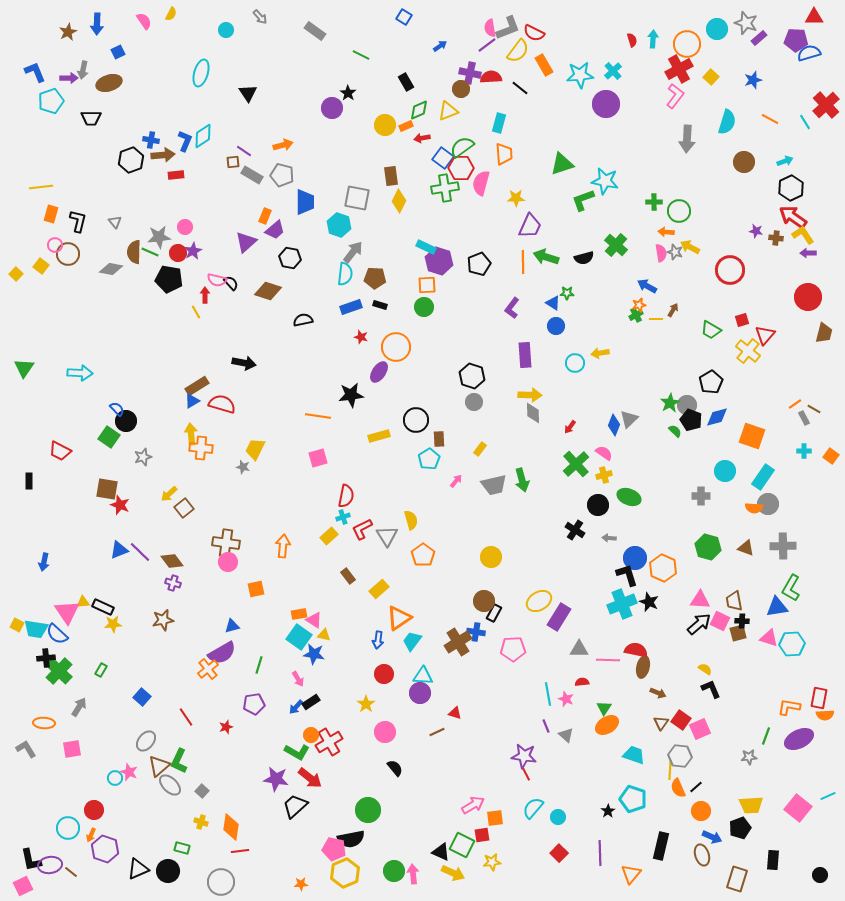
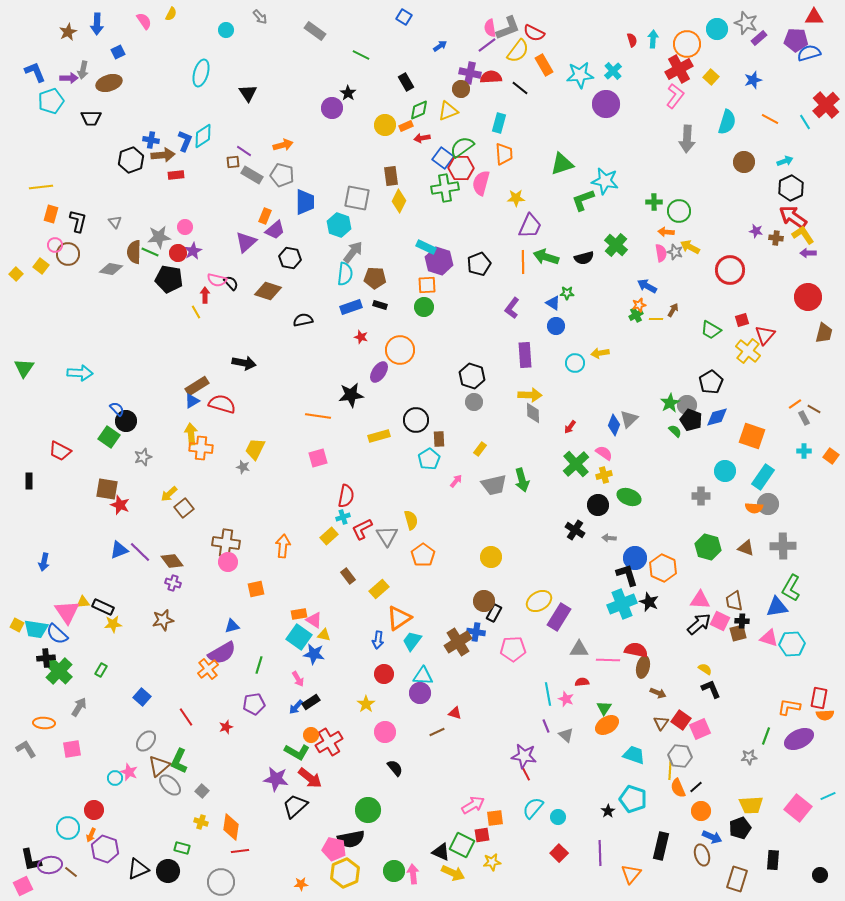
orange circle at (396, 347): moved 4 px right, 3 px down
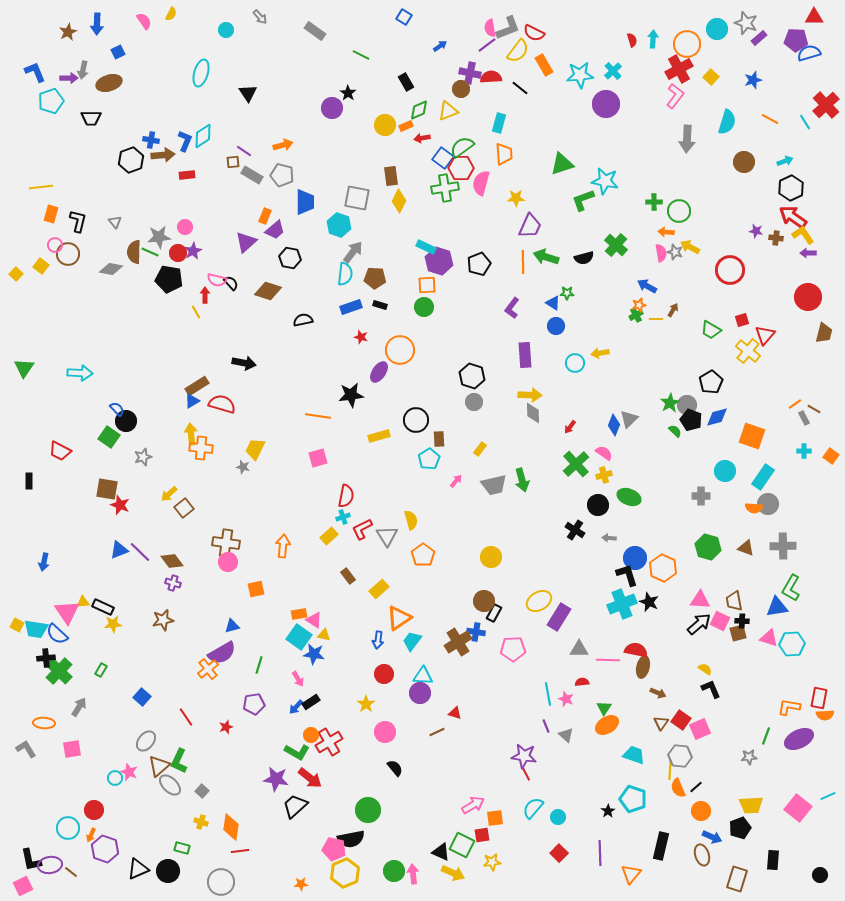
red rectangle at (176, 175): moved 11 px right
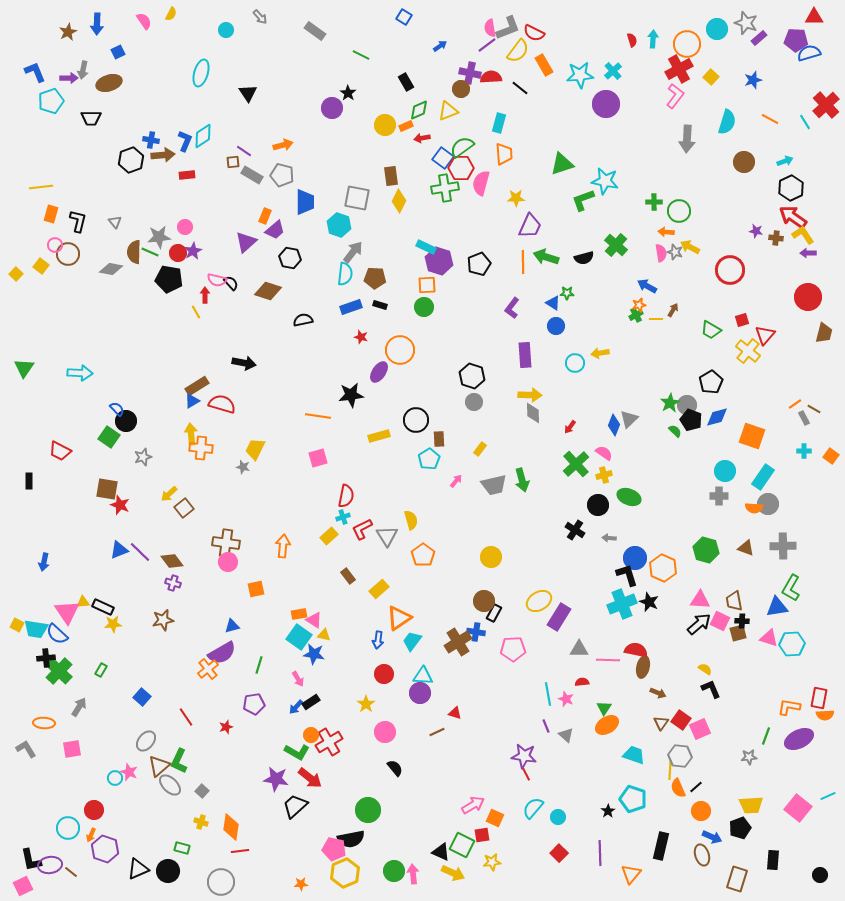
gray cross at (701, 496): moved 18 px right
green hexagon at (708, 547): moved 2 px left, 3 px down
orange square at (495, 818): rotated 30 degrees clockwise
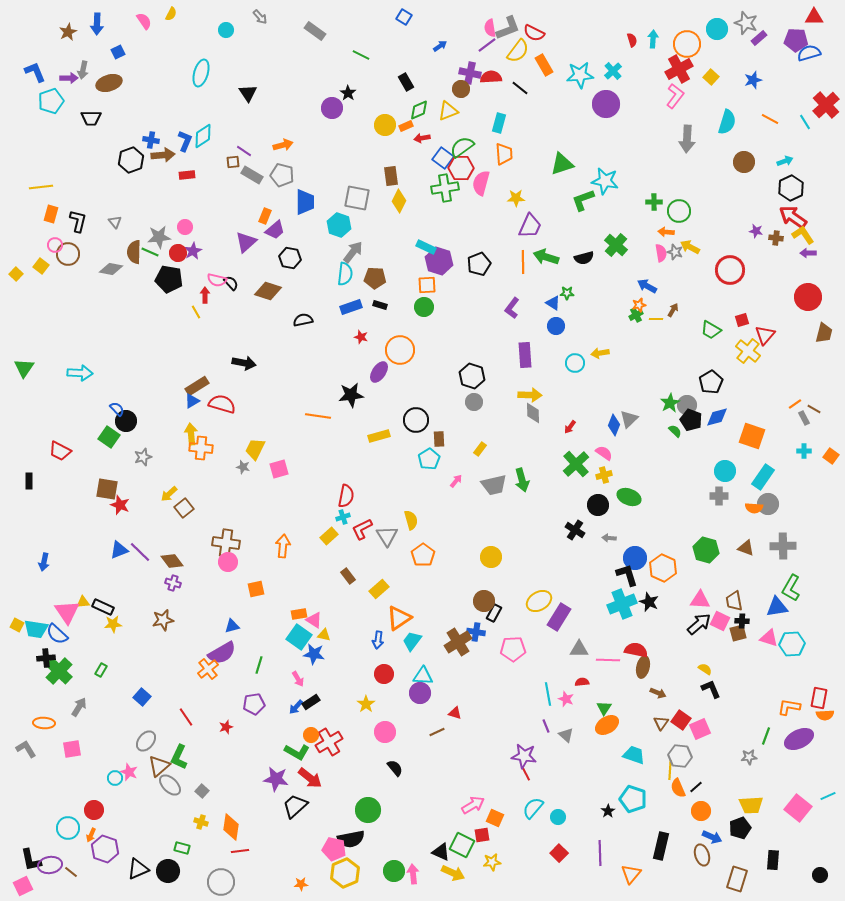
pink square at (318, 458): moved 39 px left, 11 px down
green L-shape at (179, 761): moved 4 px up
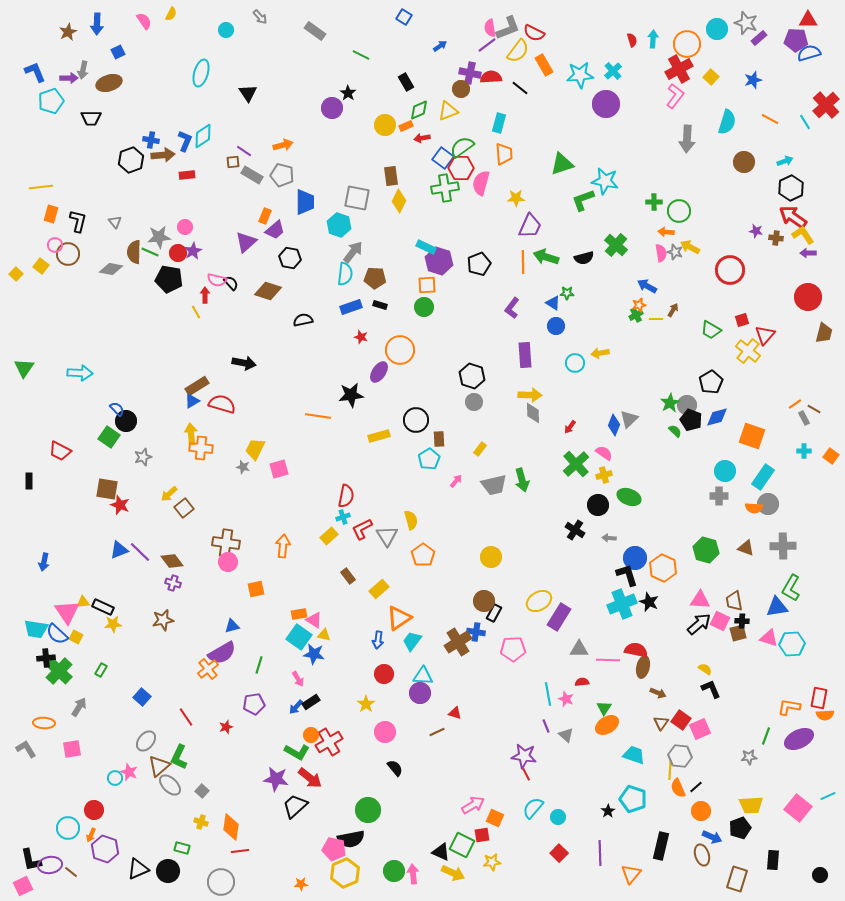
red triangle at (814, 17): moved 6 px left, 3 px down
yellow square at (17, 625): moved 59 px right, 12 px down
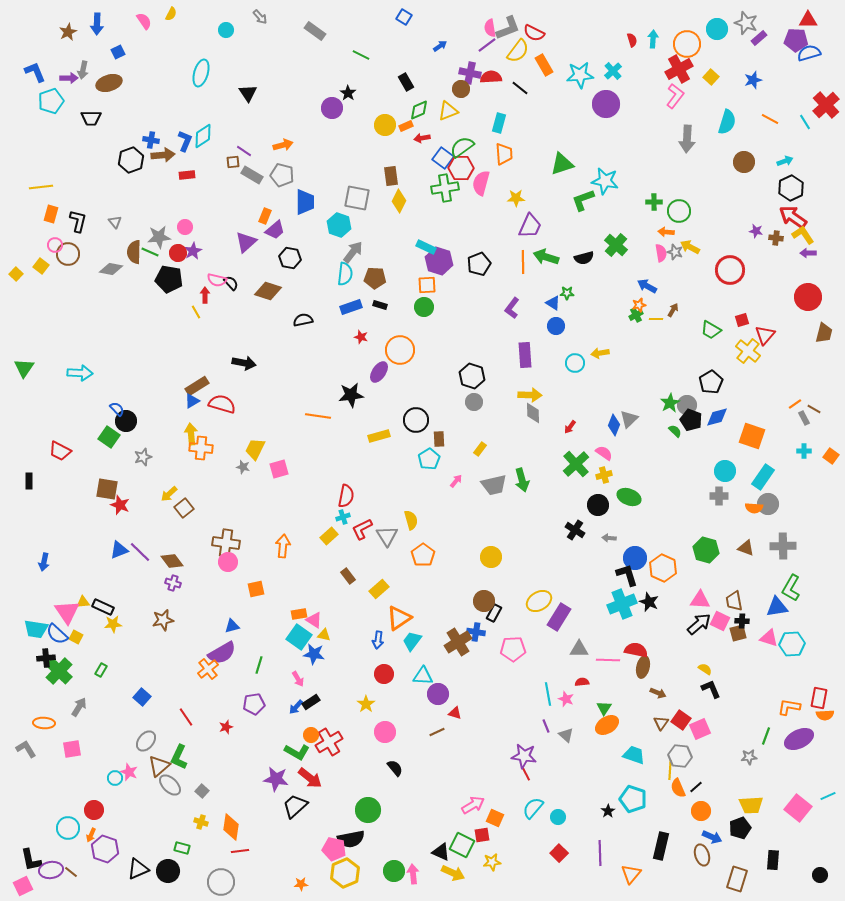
purple circle at (420, 693): moved 18 px right, 1 px down
purple ellipse at (50, 865): moved 1 px right, 5 px down
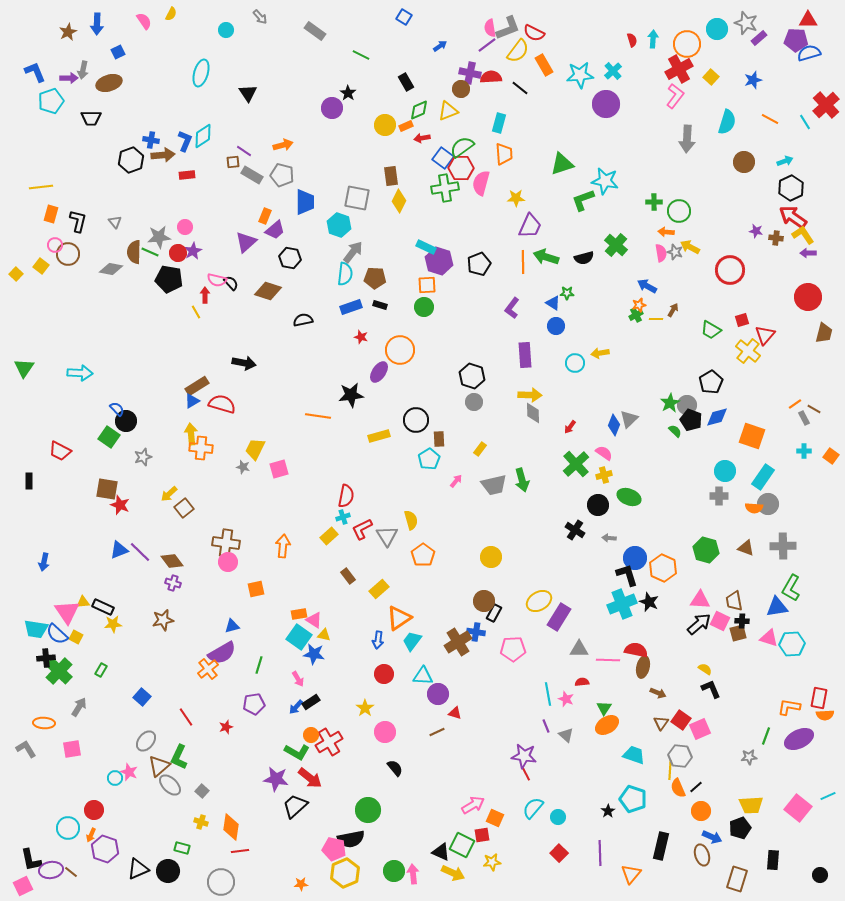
yellow star at (366, 704): moved 1 px left, 4 px down
